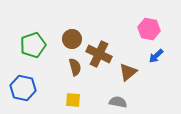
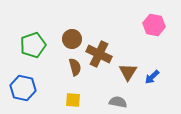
pink hexagon: moved 5 px right, 4 px up
blue arrow: moved 4 px left, 21 px down
brown triangle: rotated 18 degrees counterclockwise
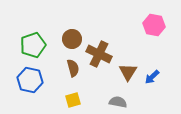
brown semicircle: moved 2 px left, 1 px down
blue hexagon: moved 7 px right, 8 px up
yellow square: rotated 21 degrees counterclockwise
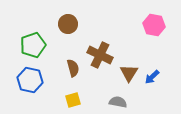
brown circle: moved 4 px left, 15 px up
brown cross: moved 1 px right, 1 px down
brown triangle: moved 1 px right, 1 px down
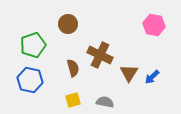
gray semicircle: moved 13 px left
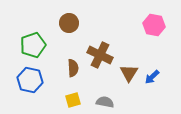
brown circle: moved 1 px right, 1 px up
brown semicircle: rotated 12 degrees clockwise
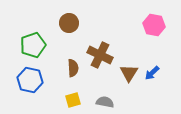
blue arrow: moved 4 px up
